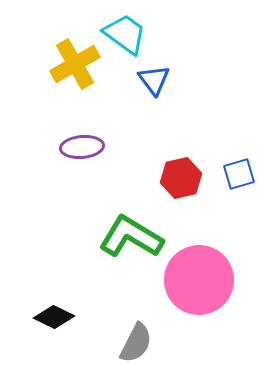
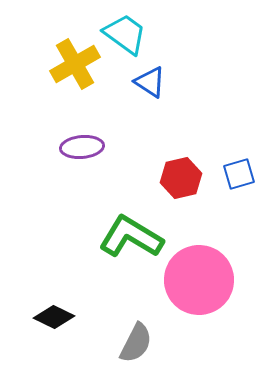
blue triangle: moved 4 px left, 2 px down; rotated 20 degrees counterclockwise
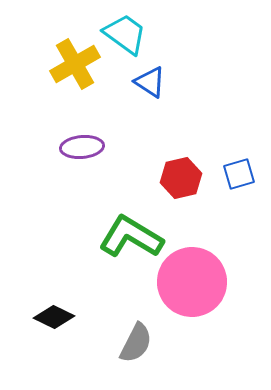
pink circle: moved 7 px left, 2 px down
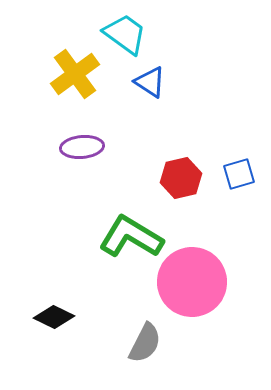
yellow cross: moved 10 px down; rotated 6 degrees counterclockwise
gray semicircle: moved 9 px right
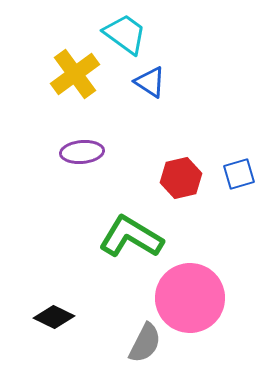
purple ellipse: moved 5 px down
pink circle: moved 2 px left, 16 px down
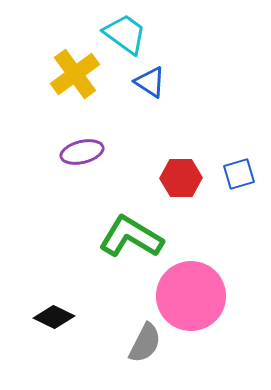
purple ellipse: rotated 9 degrees counterclockwise
red hexagon: rotated 12 degrees clockwise
pink circle: moved 1 px right, 2 px up
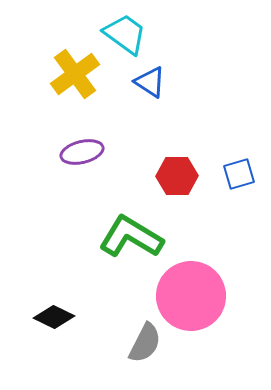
red hexagon: moved 4 px left, 2 px up
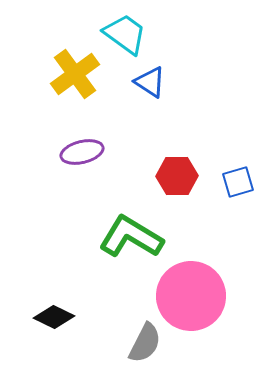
blue square: moved 1 px left, 8 px down
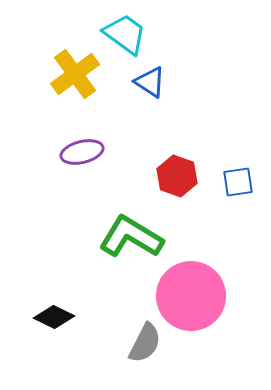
red hexagon: rotated 21 degrees clockwise
blue square: rotated 8 degrees clockwise
